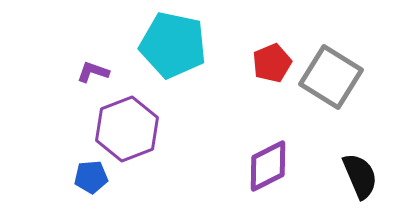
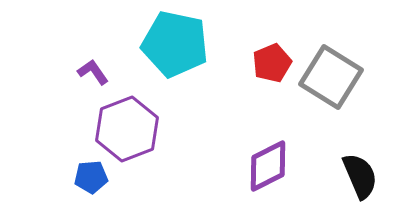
cyan pentagon: moved 2 px right, 1 px up
purple L-shape: rotated 36 degrees clockwise
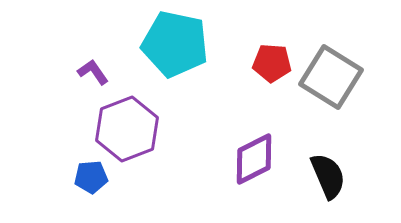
red pentagon: rotated 27 degrees clockwise
purple diamond: moved 14 px left, 7 px up
black semicircle: moved 32 px left
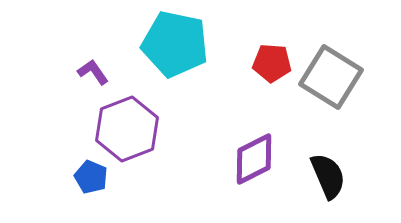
blue pentagon: rotated 28 degrees clockwise
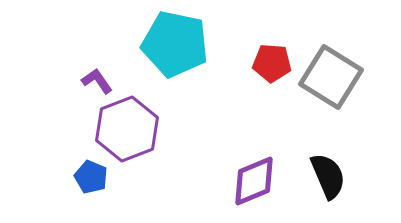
purple L-shape: moved 4 px right, 9 px down
purple diamond: moved 22 px down; rotated 4 degrees clockwise
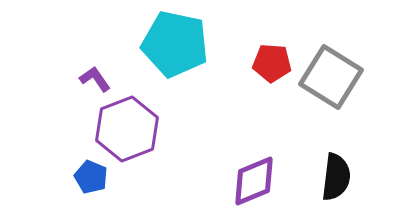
purple L-shape: moved 2 px left, 2 px up
black semicircle: moved 8 px right, 1 px down; rotated 30 degrees clockwise
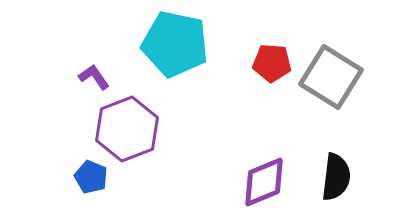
purple L-shape: moved 1 px left, 2 px up
purple diamond: moved 10 px right, 1 px down
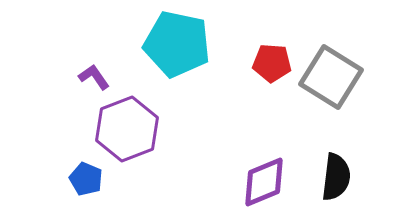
cyan pentagon: moved 2 px right
blue pentagon: moved 5 px left, 2 px down
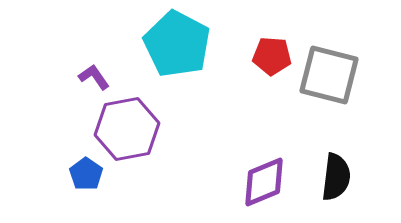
cyan pentagon: rotated 16 degrees clockwise
red pentagon: moved 7 px up
gray square: moved 2 px left, 2 px up; rotated 18 degrees counterclockwise
purple hexagon: rotated 10 degrees clockwise
blue pentagon: moved 5 px up; rotated 12 degrees clockwise
